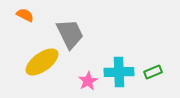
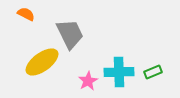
orange semicircle: moved 1 px right, 1 px up
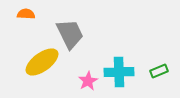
orange semicircle: rotated 24 degrees counterclockwise
green rectangle: moved 6 px right, 1 px up
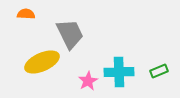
yellow ellipse: rotated 12 degrees clockwise
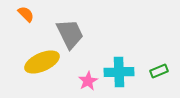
orange semicircle: rotated 42 degrees clockwise
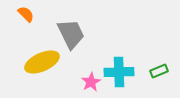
gray trapezoid: moved 1 px right
pink star: moved 3 px right, 1 px down
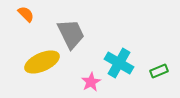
cyan cross: moved 9 px up; rotated 32 degrees clockwise
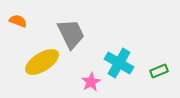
orange semicircle: moved 8 px left, 7 px down; rotated 24 degrees counterclockwise
yellow ellipse: rotated 8 degrees counterclockwise
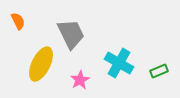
orange semicircle: rotated 42 degrees clockwise
yellow ellipse: moved 1 px left, 2 px down; rotated 32 degrees counterclockwise
pink star: moved 11 px left, 2 px up
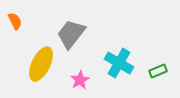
orange semicircle: moved 3 px left
gray trapezoid: rotated 116 degrees counterclockwise
green rectangle: moved 1 px left
